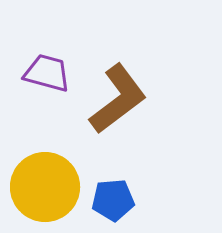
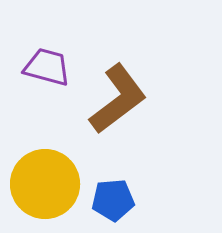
purple trapezoid: moved 6 px up
yellow circle: moved 3 px up
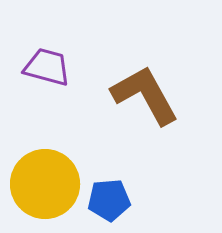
brown L-shape: moved 27 px right, 4 px up; rotated 82 degrees counterclockwise
blue pentagon: moved 4 px left
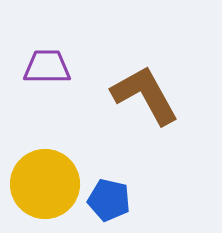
purple trapezoid: rotated 15 degrees counterclockwise
blue pentagon: rotated 18 degrees clockwise
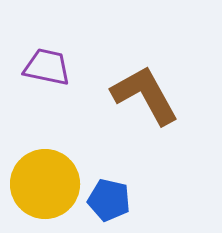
purple trapezoid: rotated 12 degrees clockwise
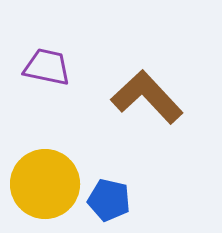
brown L-shape: moved 2 px right, 2 px down; rotated 14 degrees counterclockwise
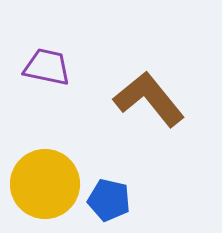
brown L-shape: moved 2 px right, 2 px down; rotated 4 degrees clockwise
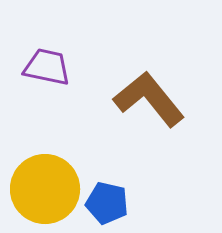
yellow circle: moved 5 px down
blue pentagon: moved 2 px left, 3 px down
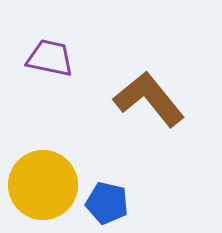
purple trapezoid: moved 3 px right, 9 px up
yellow circle: moved 2 px left, 4 px up
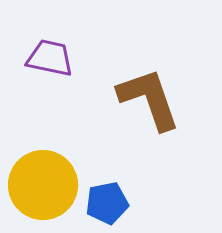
brown L-shape: rotated 20 degrees clockwise
blue pentagon: rotated 24 degrees counterclockwise
